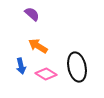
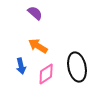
purple semicircle: moved 3 px right, 1 px up
pink diamond: rotated 65 degrees counterclockwise
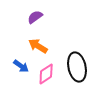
purple semicircle: moved 4 px down; rotated 77 degrees counterclockwise
blue arrow: rotated 42 degrees counterclockwise
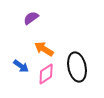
purple semicircle: moved 4 px left, 1 px down
orange arrow: moved 6 px right, 3 px down
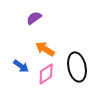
purple semicircle: moved 3 px right
orange arrow: moved 1 px right
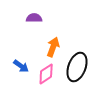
purple semicircle: rotated 35 degrees clockwise
orange arrow: moved 8 px right, 2 px up; rotated 78 degrees clockwise
black ellipse: rotated 32 degrees clockwise
